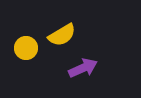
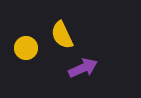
yellow semicircle: rotated 96 degrees clockwise
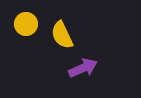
yellow circle: moved 24 px up
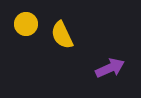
purple arrow: moved 27 px right
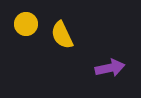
purple arrow: rotated 12 degrees clockwise
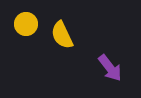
purple arrow: rotated 64 degrees clockwise
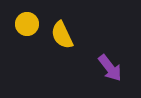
yellow circle: moved 1 px right
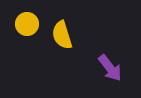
yellow semicircle: rotated 8 degrees clockwise
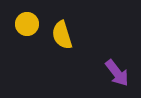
purple arrow: moved 7 px right, 5 px down
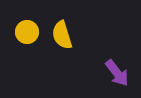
yellow circle: moved 8 px down
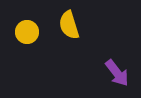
yellow semicircle: moved 7 px right, 10 px up
